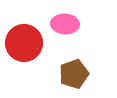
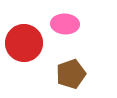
brown pentagon: moved 3 px left
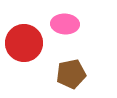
brown pentagon: rotated 8 degrees clockwise
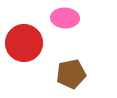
pink ellipse: moved 6 px up
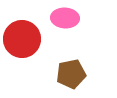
red circle: moved 2 px left, 4 px up
